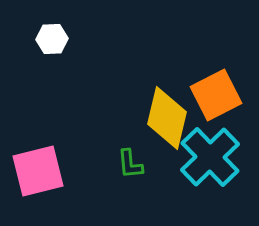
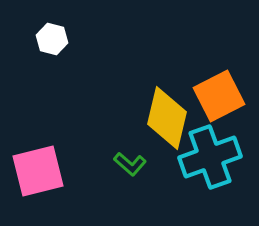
white hexagon: rotated 16 degrees clockwise
orange square: moved 3 px right, 1 px down
cyan cross: rotated 24 degrees clockwise
green L-shape: rotated 44 degrees counterclockwise
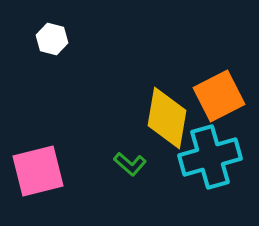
yellow diamond: rotated 4 degrees counterclockwise
cyan cross: rotated 4 degrees clockwise
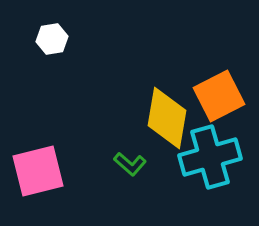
white hexagon: rotated 24 degrees counterclockwise
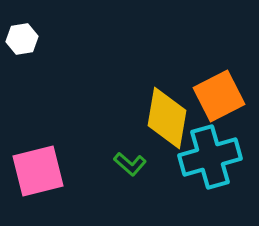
white hexagon: moved 30 px left
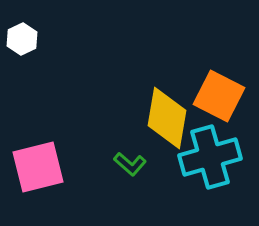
white hexagon: rotated 16 degrees counterclockwise
orange square: rotated 36 degrees counterclockwise
pink square: moved 4 px up
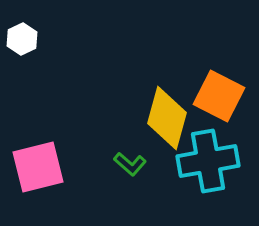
yellow diamond: rotated 6 degrees clockwise
cyan cross: moved 2 px left, 4 px down; rotated 6 degrees clockwise
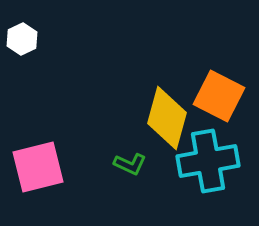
green L-shape: rotated 16 degrees counterclockwise
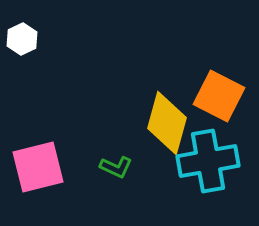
yellow diamond: moved 5 px down
green L-shape: moved 14 px left, 3 px down
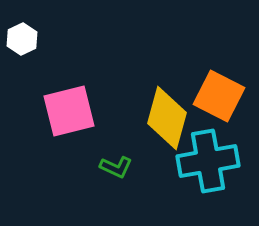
yellow diamond: moved 5 px up
pink square: moved 31 px right, 56 px up
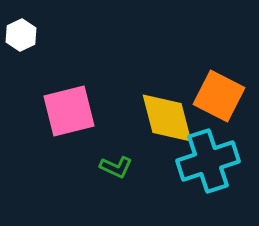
white hexagon: moved 1 px left, 4 px up
yellow diamond: rotated 30 degrees counterclockwise
cyan cross: rotated 8 degrees counterclockwise
